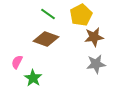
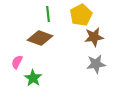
green line: rotated 49 degrees clockwise
brown diamond: moved 6 px left, 1 px up
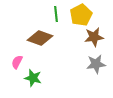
green line: moved 8 px right
green star: rotated 18 degrees counterclockwise
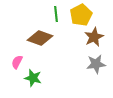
brown star: rotated 18 degrees counterclockwise
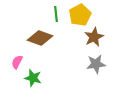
yellow pentagon: moved 1 px left
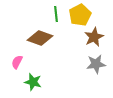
green star: moved 4 px down
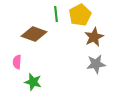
brown diamond: moved 6 px left, 4 px up
pink semicircle: rotated 24 degrees counterclockwise
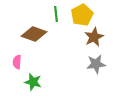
yellow pentagon: moved 2 px right
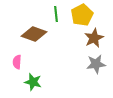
brown star: moved 1 px down
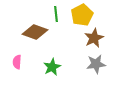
brown diamond: moved 1 px right, 2 px up
green star: moved 19 px right, 15 px up; rotated 30 degrees clockwise
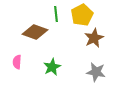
gray star: moved 8 px down; rotated 18 degrees clockwise
